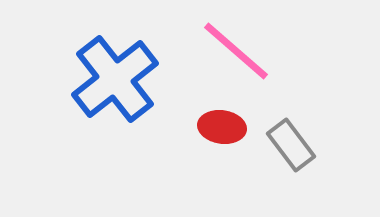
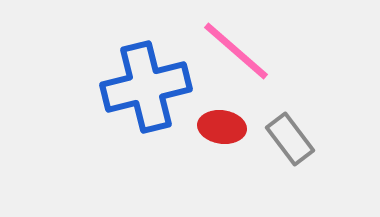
blue cross: moved 31 px right, 8 px down; rotated 24 degrees clockwise
gray rectangle: moved 1 px left, 6 px up
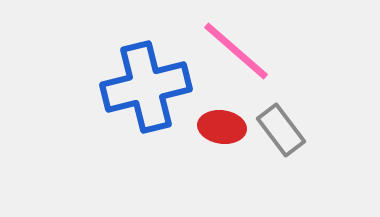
gray rectangle: moved 9 px left, 9 px up
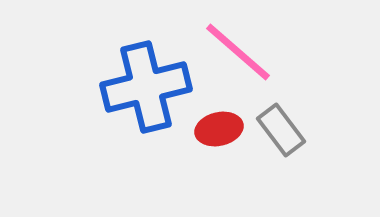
pink line: moved 2 px right, 1 px down
red ellipse: moved 3 px left, 2 px down; rotated 21 degrees counterclockwise
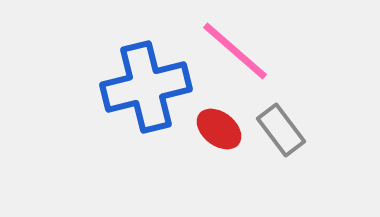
pink line: moved 3 px left, 1 px up
red ellipse: rotated 51 degrees clockwise
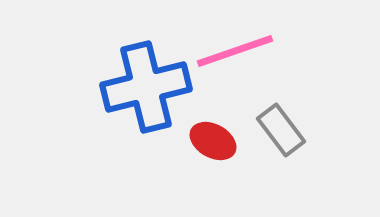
pink line: rotated 60 degrees counterclockwise
red ellipse: moved 6 px left, 12 px down; rotated 9 degrees counterclockwise
